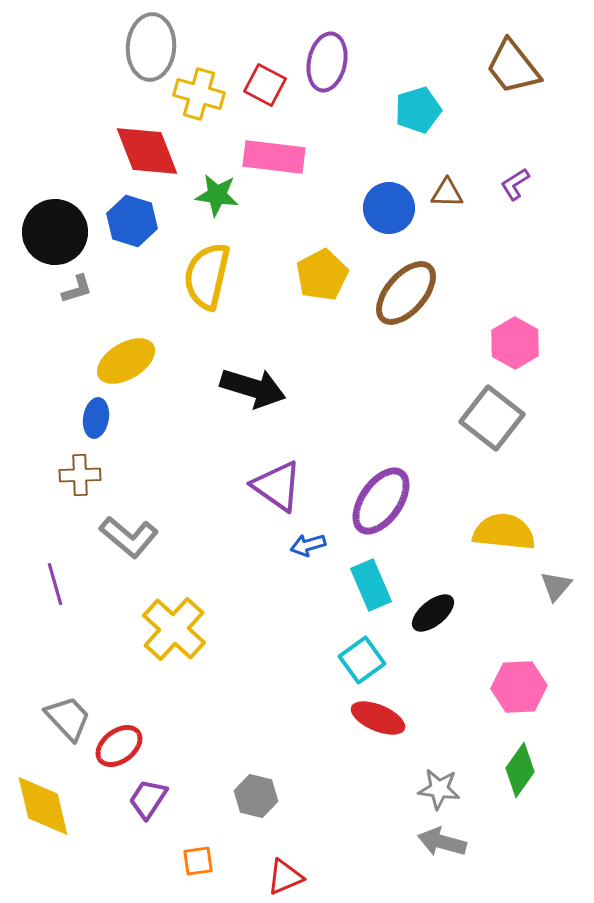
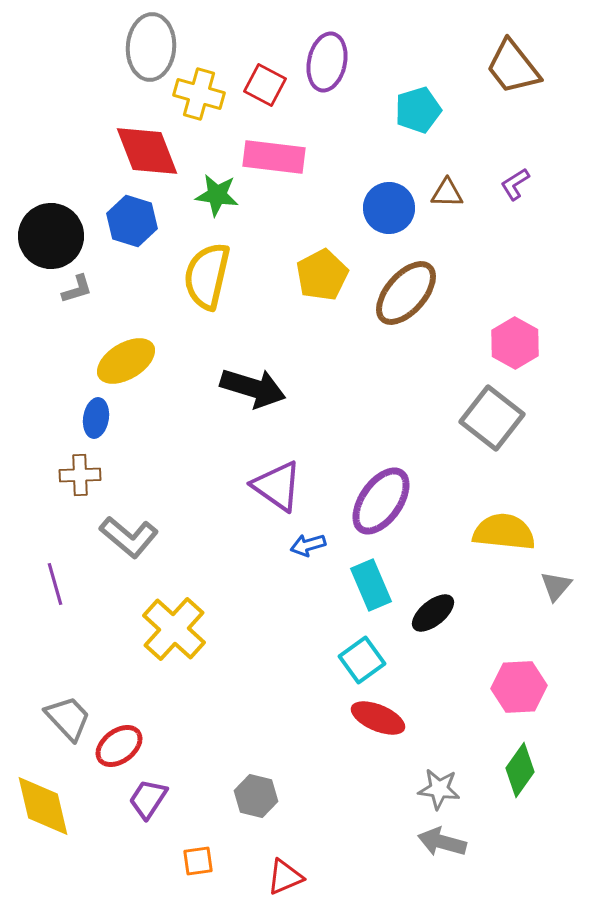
black circle at (55, 232): moved 4 px left, 4 px down
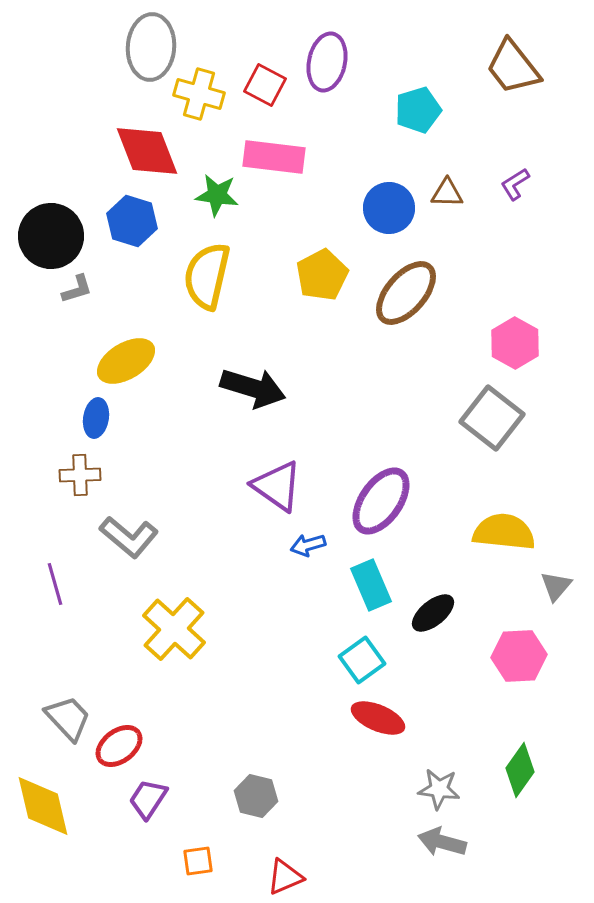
pink hexagon at (519, 687): moved 31 px up
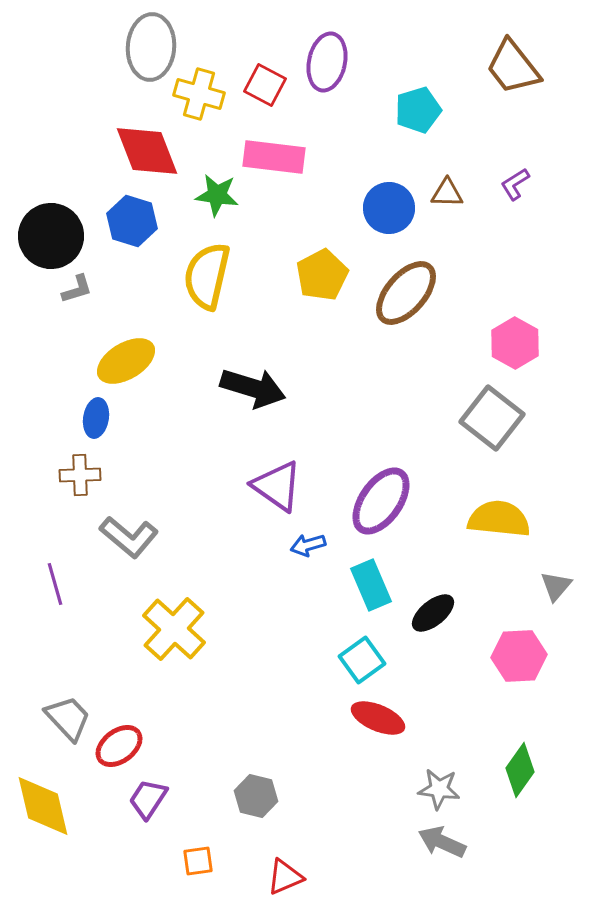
yellow semicircle at (504, 532): moved 5 px left, 13 px up
gray arrow at (442, 842): rotated 9 degrees clockwise
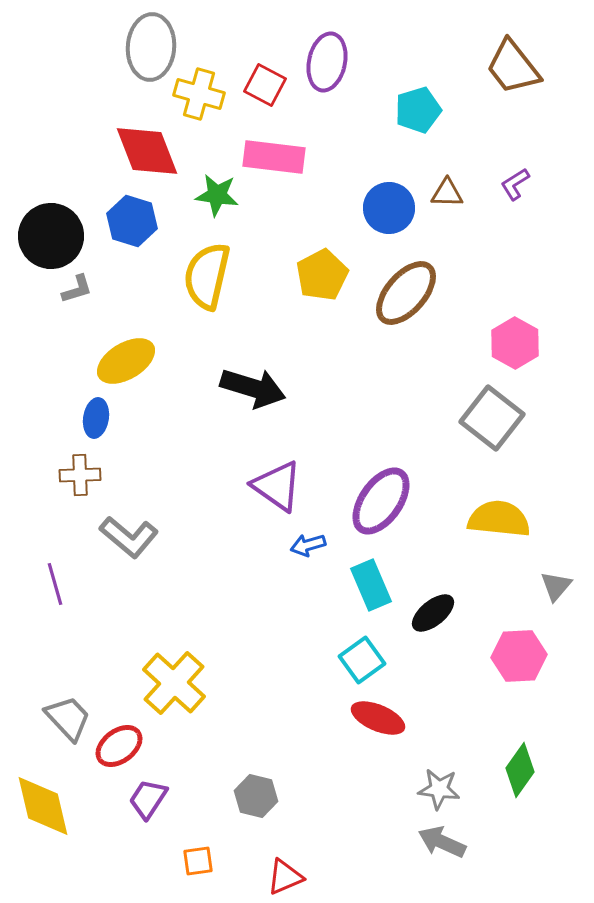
yellow cross at (174, 629): moved 54 px down
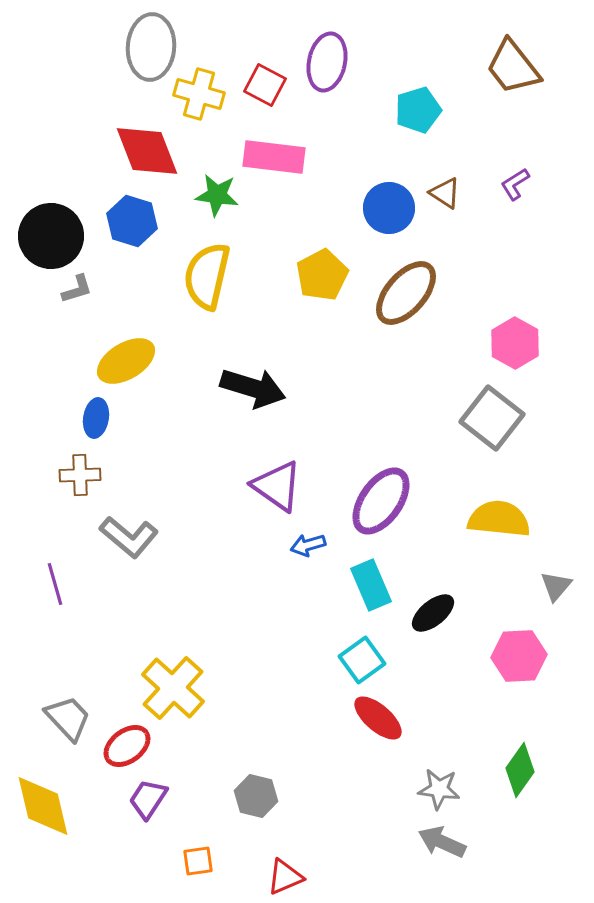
brown triangle at (447, 193): moved 2 px left; rotated 32 degrees clockwise
yellow cross at (174, 683): moved 1 px left, 5 px down
red ellipse at (378, 718): rotated 18 degrees clockwise
red ellipse at (119, 746): moved 8 px right
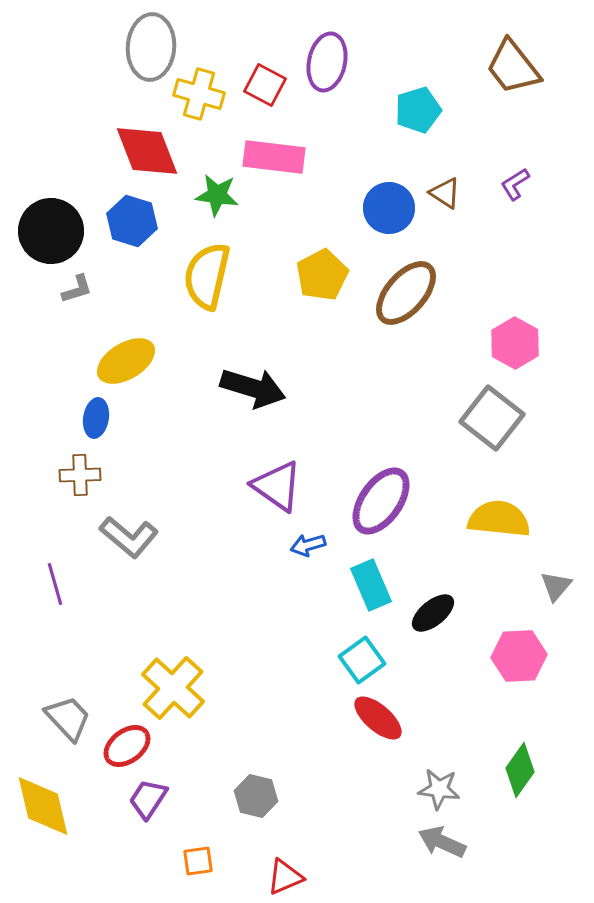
black circle at (51, 236): moved 5 px up
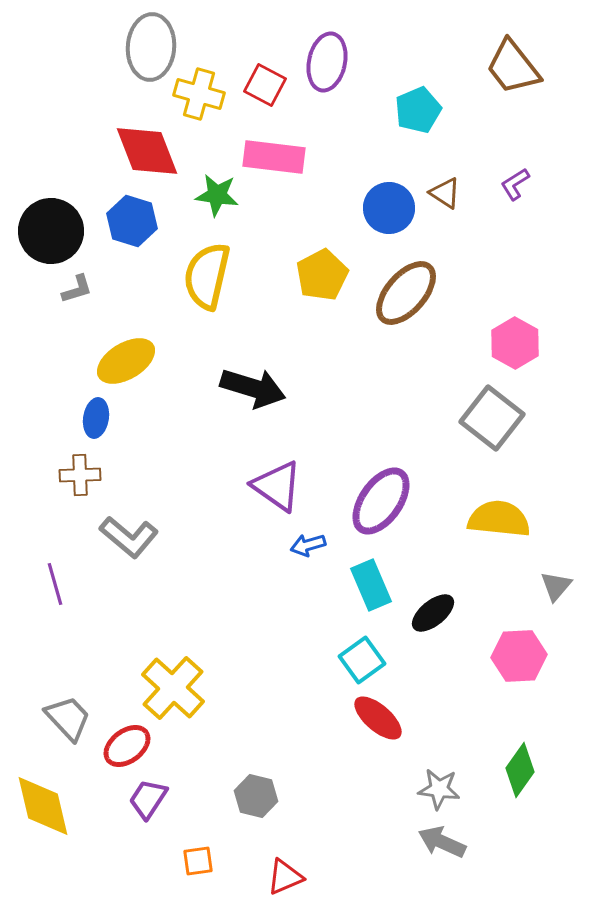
cyan pentagon at (418, 110): rotated 6 degrees counterclockwise
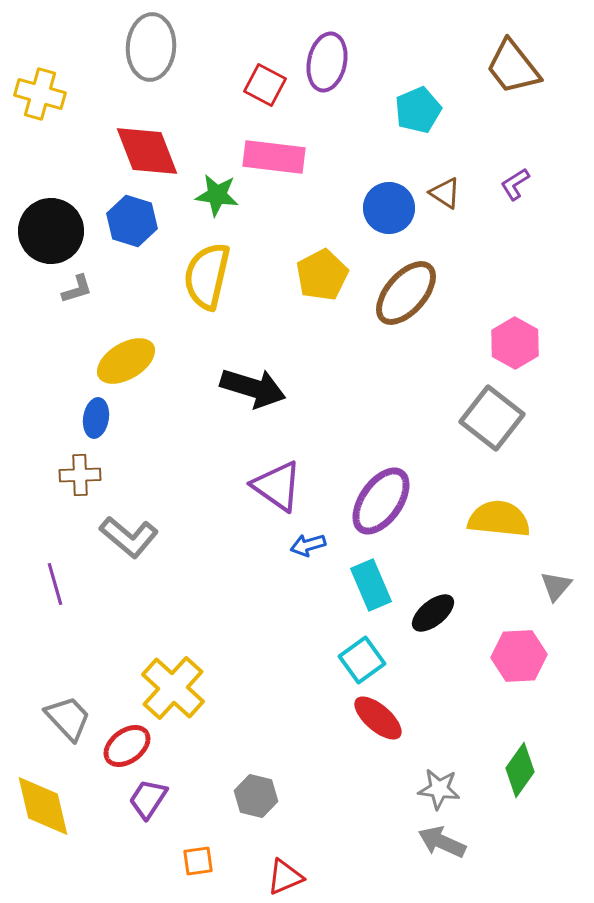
yellow cross at (199, 94): moved 159 px left
